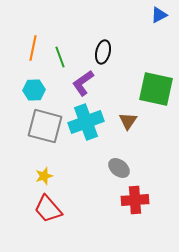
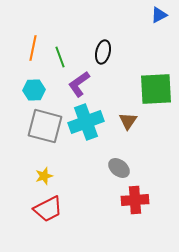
purple L-shape: moved 4 px left, 1 px down
green square: rotated 15 degrees counterclockwise
red trapezoid: rotated 76 degrees counterclockwise
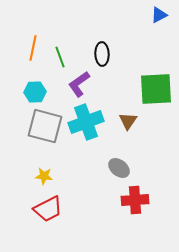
black ellipse: moved 1 px left, 2 px down; rotated 15 degrees counterclockwise
cyan hexagon: moved 1 px right, 2 px down
yellow star: rotated 24 degrees clockwise
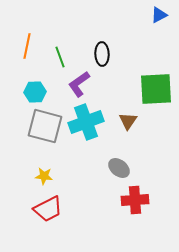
orange line: moved 6 px left, 2 px up
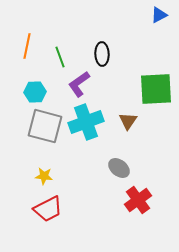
red cross: moved 3 px right; rotated 32 degrees counterclockwise
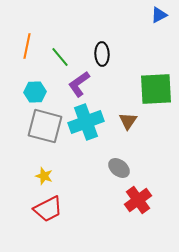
green line: rotated 20 degrees counterclockwise
yellow star: rotated 12 degrees clockwise
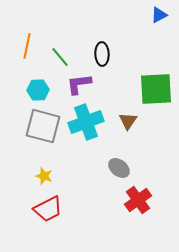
purple L-shape: rotated 28 degrees clockwise
cyan hexagon: moved 3 px right, 2 px up
gray square: moved 2 px left
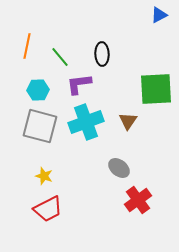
gray square: moved 3 px left
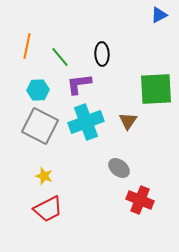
gray square: rotated 12 degrees clockwise
red cross: moved 2 px right; rotated 32 degrees counterclockwise
